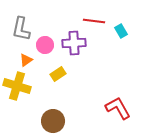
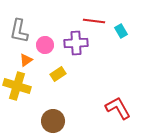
gray L-shape: moved 2 px left, 2 px down
purple cross: moved 2 px right
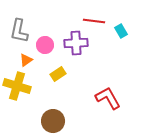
red L-shape: moved 10 px left, 10 px up
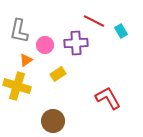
red line: rotated 20 degrees clockwise
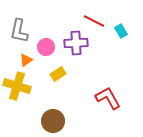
pink circle: moved 1 px right, 2 px down
